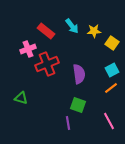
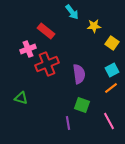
cyan arrow: moved 14 px up
yellow star: moved 5 px up
green square: moved 4 px right
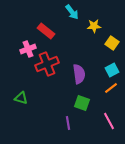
green square: moved 2 px up
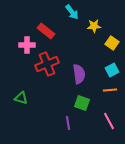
pink cross: moved 1 px left, 4 px up; rotated 21 degrees clockwise
orange line: moved 1 px left, 2 px down; rotated 32 degrees clockwise
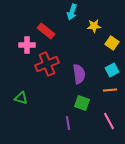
cyan arrow: rotated 56 degrees clockwise
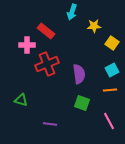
green triangle: moved 2 px down
purple line: moved 18 px left, 1 px down; rotated 72 degrees counterclockwise
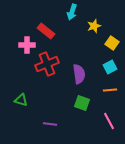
yellow star: rotated 16 degrees counterclockwise
cyan square: moved 2 px left, 3 px up
